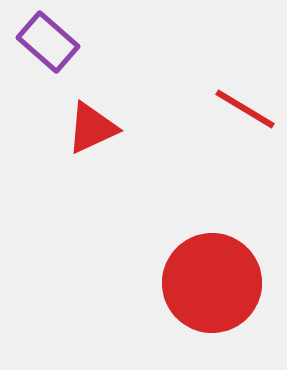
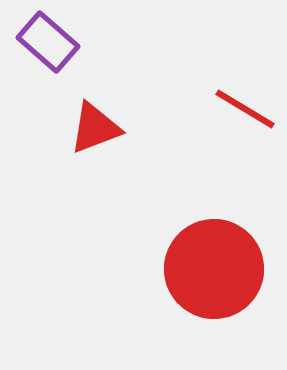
red triangle: moved 3 px right; rotated 4 degrees clockwise
red circle: moved 2 px right, 14 px up
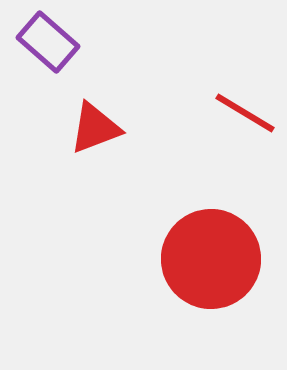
red line: moved 4 px down
red circle: moved 3 px left, 10 px up
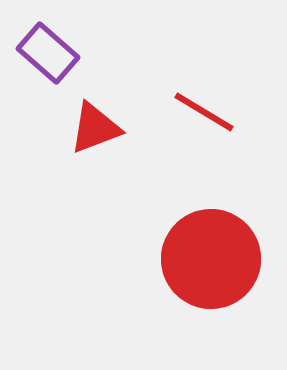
purple rectangle: moved 11 px down
red line: moved 41 px left, 1 px up
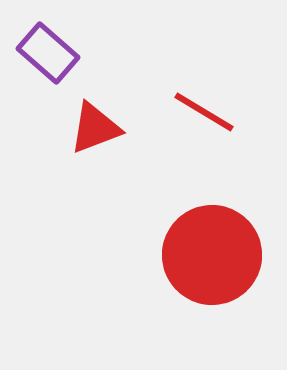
red circle: moved 1 px right, 4 px up
